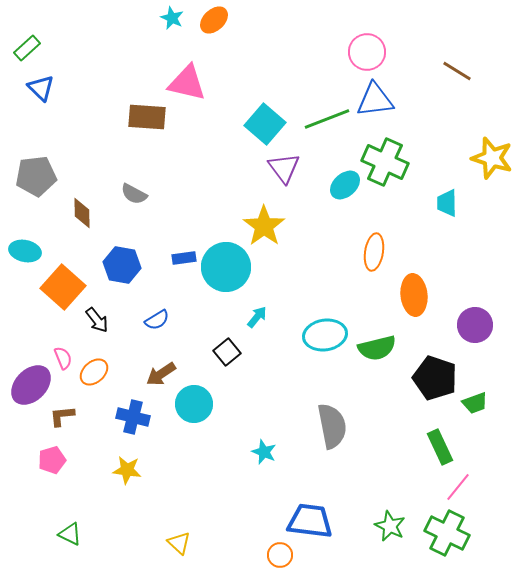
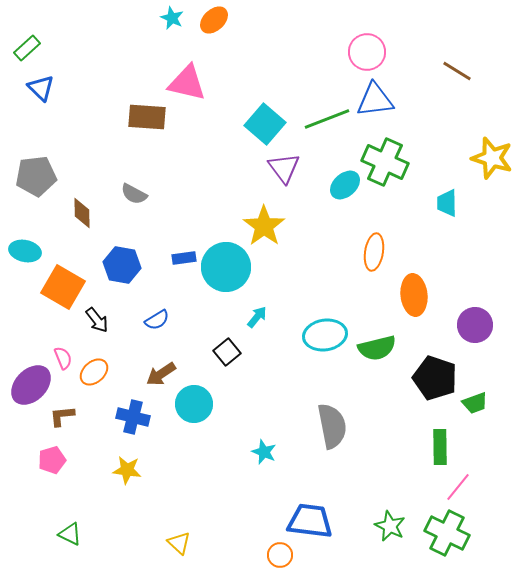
orange square at (63, 287): rotated 12 degrees counterclockwise
green rectangle at (440, 447): rotated 24 degrees clockwise
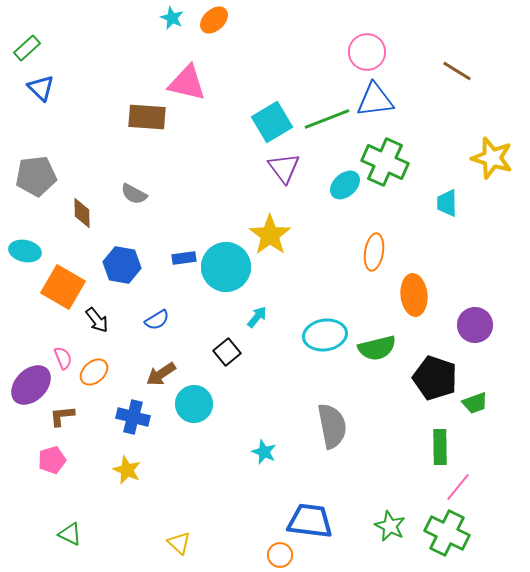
cyan square at (265, 124): moved 7 px right, 2 px up; rotated 18 degrees clockwise
yellow star at (264, 226): moved 6 px right, 9 px down
yellow star at (127, 470): rotated 16 degrees clockwise
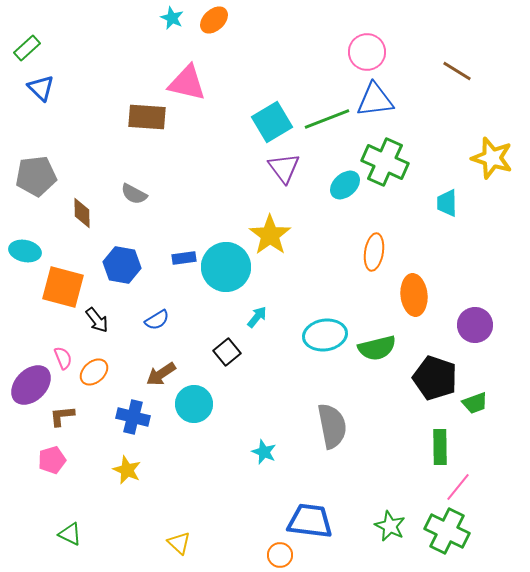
orange square at (63, 287): rotated 15 degrees counterclockwise
green cross at (447, 533): moved 2 px up
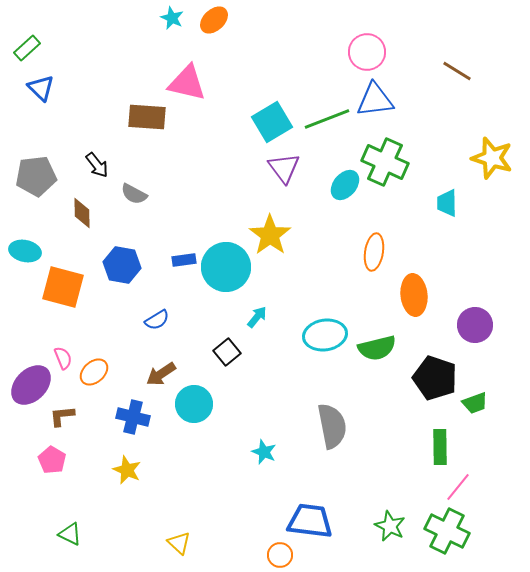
cyan ellipse at (345, 185): rotated 8 degrees counterclockwise
blue rectangle at (184, 258): moved 2 px down
black arrow at (97, 320): moved 155 px up
pink pentagon at (52, 460): rotated 24 degrees counterclockwise
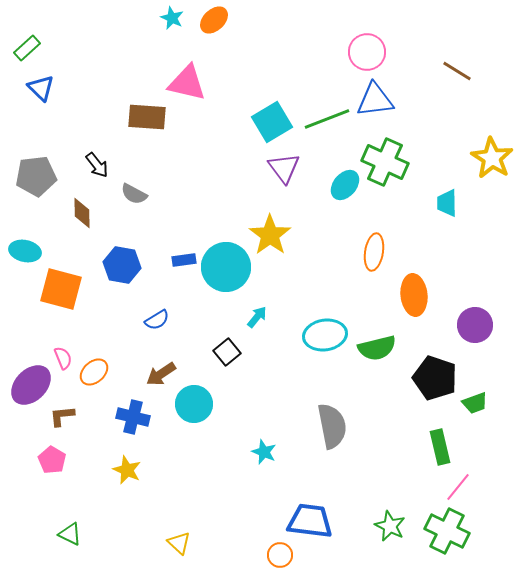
yellow star at (492, 158): rotated 15 degrees clockwise
orange square at (63, 287): moved 2 px left, 2 px down
green rectangle at (440, 447): rotated 12 degrees counterclockwise
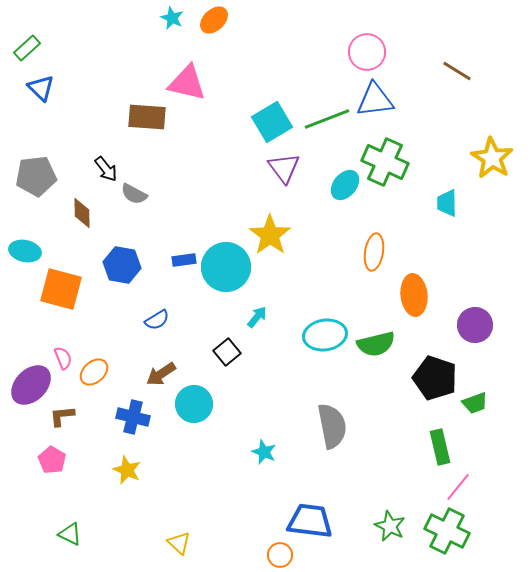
black arrow at (97, 165): moved 9 px right, 4 px down
green semicircle at (377, 348): moved 1 px left, 4 px up
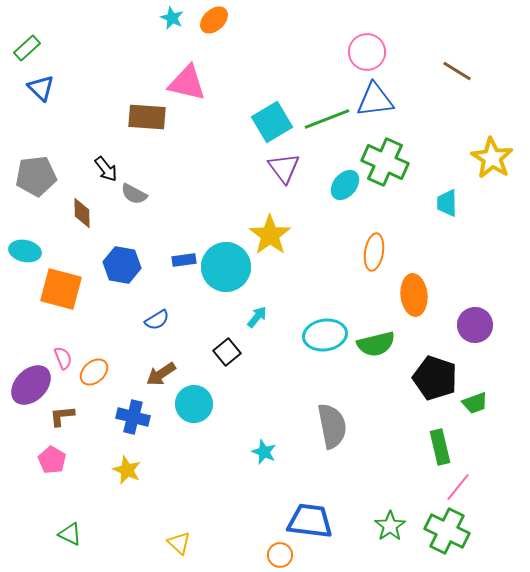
green star at (390, 526): rotated 12 degrees clockwise
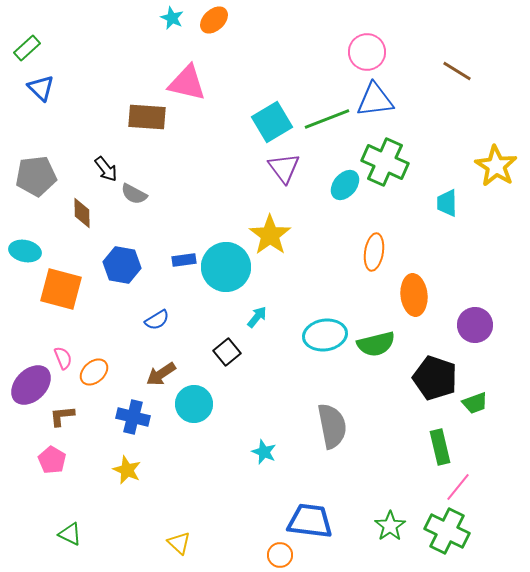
yellow star at (492, 158): moved 4 px right, 8 px down
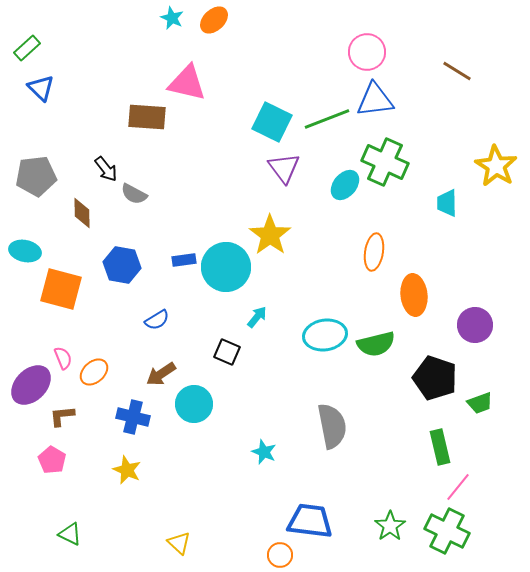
cyan square at (272, 122): rotated 33 degrees counterclockwise
black square at (227, 352): rotated 28 degrees counterclockwise
green trapezoid at (475, 403): moved 5 px right
